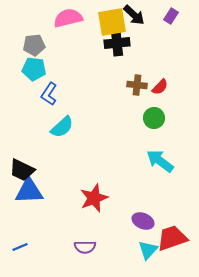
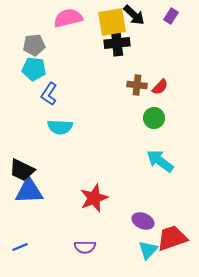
cyan semicircle: moved 2 px left; rotated 45 degrees clockwise
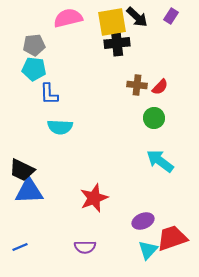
black arrow: moved 3 px right, 2 px down
blue L-shape: rotated 35 degrees counterclockwise
purple ellipse: rotated 45 degrees counterclockwise
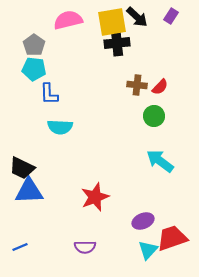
pink semicircle: moved 2 px down
gray pentagon: rotated 30 degrees counterclockwise
green circle: moved 2 px up
black trapezoid: moved 2 px up
red star: moved 1 px right, 1 px up
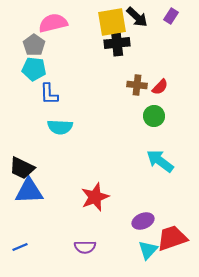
pink semicircle: moved 15 px left, 3 px down
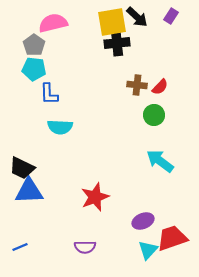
green circle: moved 1 px up
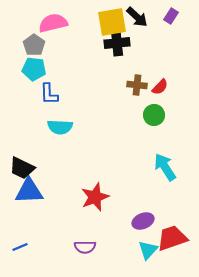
cyan arrow: moved 5 px right, 6 px down; rotated 20 degrees clockwise
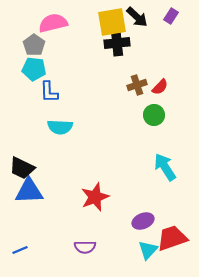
brown cross: rotated 24 degrees counterclockwise
blue L-shape: moved 2 px up
blue line: moved 3 px down
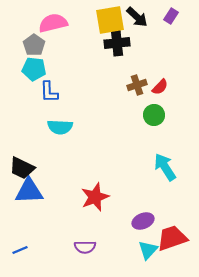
yellow square: moved 2 px left, 2 px up
